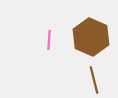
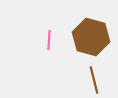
brown hexagon: rotated 9 degrees counterclockwise
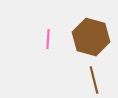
pink line: moved 1 px left, 1 px up
